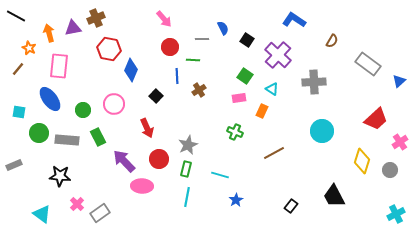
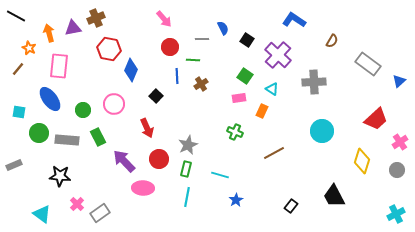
brown cross at (199, 90): moved 2 px right, 6 px up
gray circle at (390, 170): moved 7 px right
pink ellipse at (142, 186): moved 1 px right, 2 px down
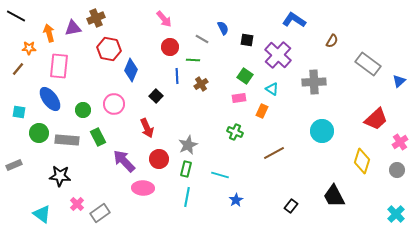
gray line at (202, 39): rotated 32 degrees clockwise
black square at (247, 40): rotated 24 degrees counterclockwise
orange star at (29, 48): rotated 24 degrees counterclockwise
cyan cross at (396, 214): rotated 18 degrees counterclockwise
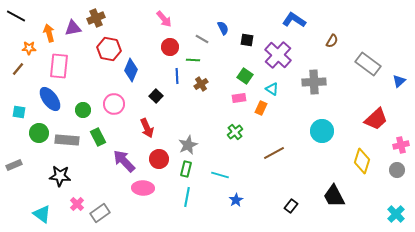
orange rectangle at (262, 111): moved 1 px left, 3 px up
green cross at (235, 132): rotated 28 degrees clockwise
pink cross at (400, 142): moved 1 px right, 3 px down; rotated 21 degrees clockwise
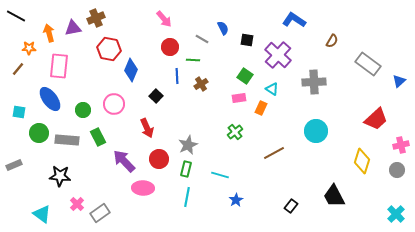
cyan circle at (322, 131): moved 6 px left
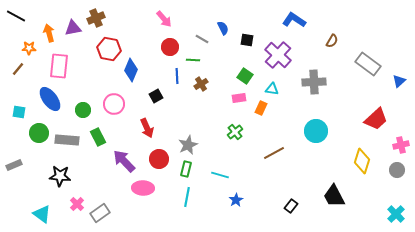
cyan triangle at (272, 89): rotated 24 degrees counterclockwise
black square at (156, 96): rotated 16 degrees clockwise
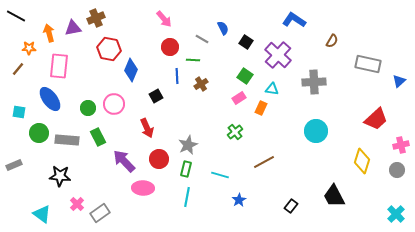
black square at (247, 40): moved 1 px left, 2 px down; rotated 24 degrees clockwise
gray rectangle at (368, 64): rotated 25 degrees counterclockwise
pink rectangle at (239, 98): rotated 24 degrees counterclockwise
green circle at (83, 110): moved 5 px right, 2 px up
brown line at (274, 153): moved 10 px left, 9 px down
blue star at (236, 200): moved 3 px right
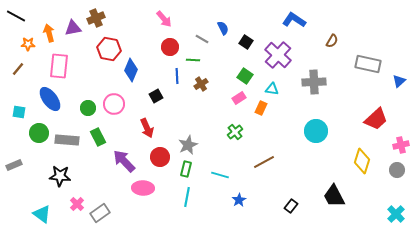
orange star at (29, 48): moved 1 px left, 4 px up
red circle at (159, 159): moved 1 px right, 2 px up
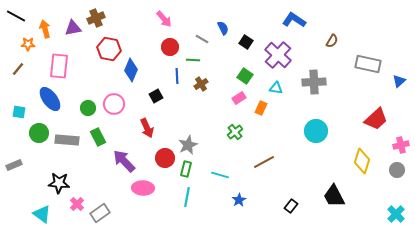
orange arrow at (49, 33): moved 4 px left, 4 px up
cyan triangle at (272, 89): moved 4 px right, 1 px up
red circle at (160, 157): moved 5 px right, 1 px down
black star at (60, 176): moved 1 px left, 7 px down
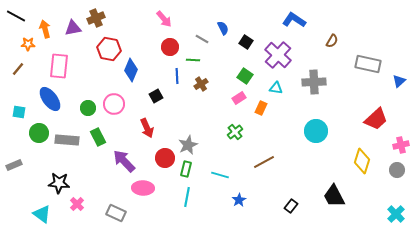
gray rectangle at (100, 213): moved 16 px right; rotated 60 degrees clockwise
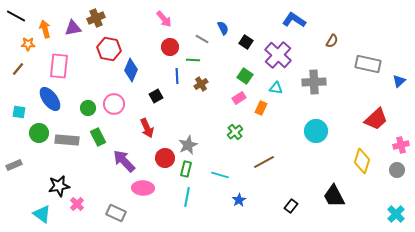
black star at (59, 183): moved 3 px down; rotated 15 degrees counterclockwise
